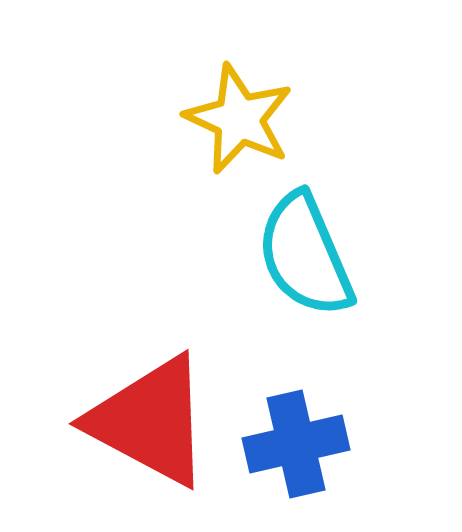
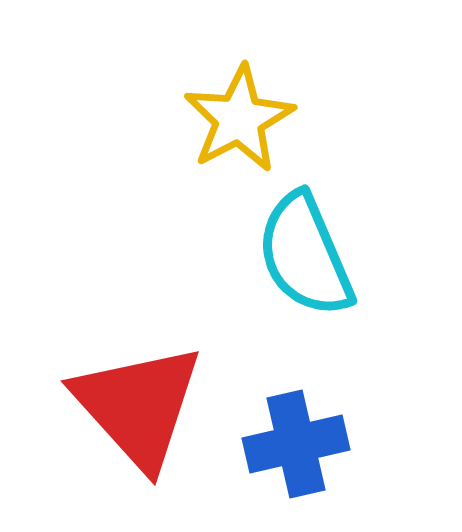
yellow star: rotated 19 degrees clockwise
red triangle: moved 12 px left, 15 px up; rotated 20 degrees clockwise
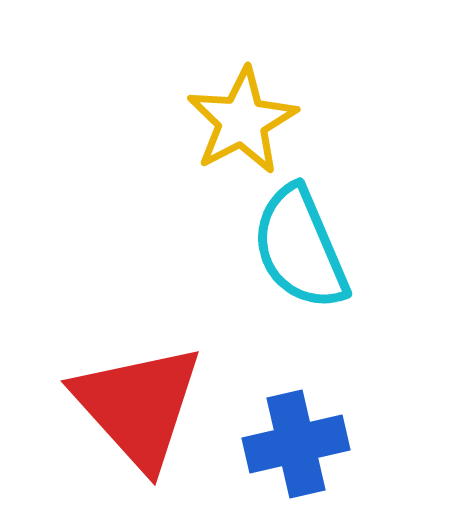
yellow star: moved 3 px right, 2 px down
cyan semicircle: moved 5 px left, 7 px up
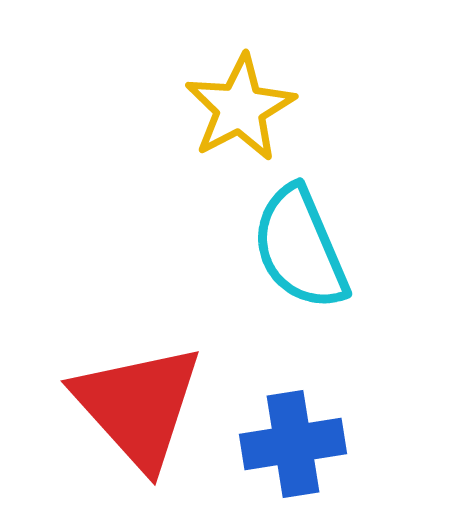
yellow star: moved 2 px left, 13 px up
blue cross: moved 3 px left; rotated 4 degrees clockwise
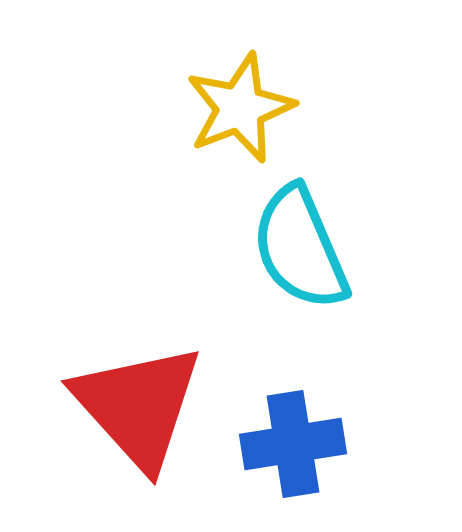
yellow star: rotated 7 degrees clockwise
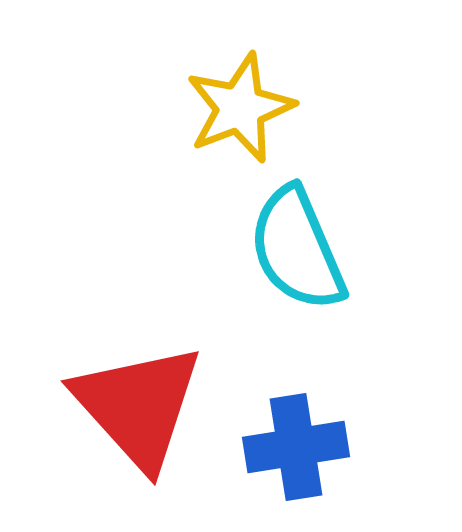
cyan semicircle: moved 3 px left, 1 px down
blue cross: moved 3 px right, 3 px down
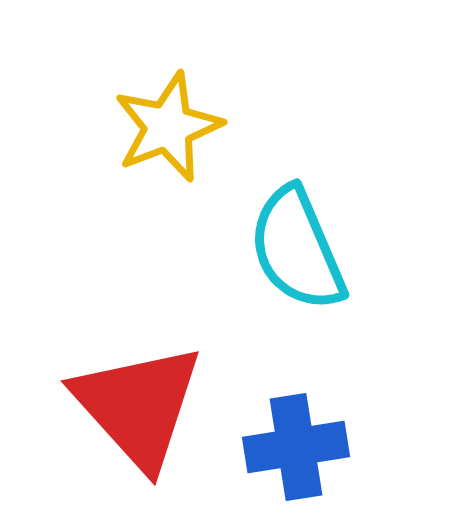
yellow star: moved 72 px left, 19 px down
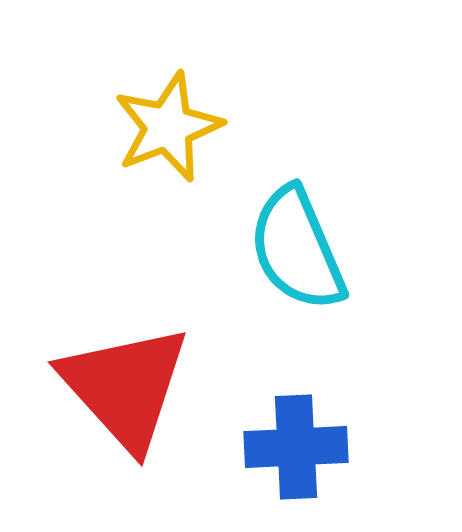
red triangle: moved 13 px left, 19 px up
blue cross: rotated 6 degrees clockwise
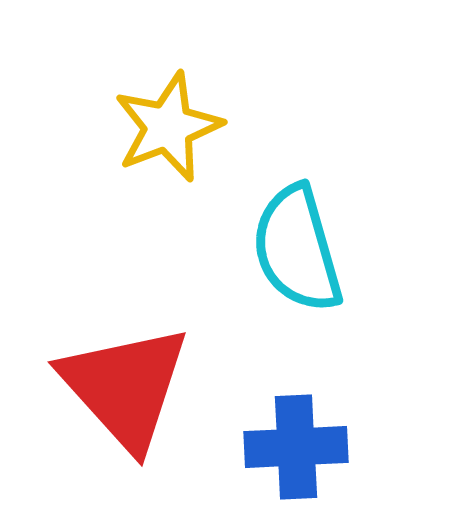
cyan semicircle: rotated 7 degrees clockwise
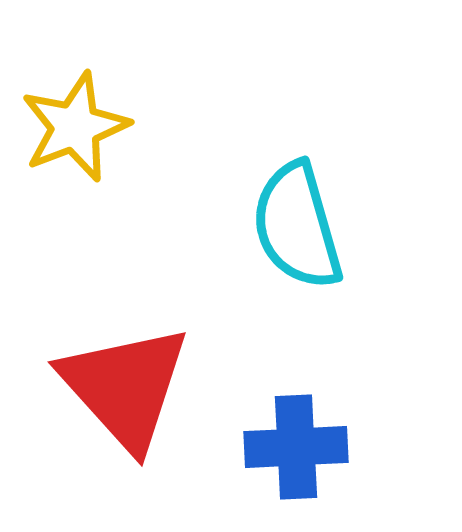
yellow star: moved 93 px left
cyan semicircle: moved 23 px up
